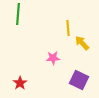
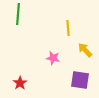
yellow arrow: moved 3 px right, 7 px down
pink star: rotated 16 degrees clockwise
purple square: moved 1 px right; rotated 18 degrees counterclockwise
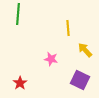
pink star: moved 2 px left, 1 px down
purple square: rotated 18 degrees clockwise
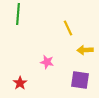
yellow line: rotated 21 degrees counterclockwise
yellow arrow: rotated 49 degrees counterclockwise
pink star: moved 4 px left, 3 px down
purple square: rotated 18 degrees counterclockwise
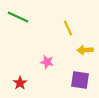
green line: moved 3 px down; rotated 70 degrees counterclockwise
